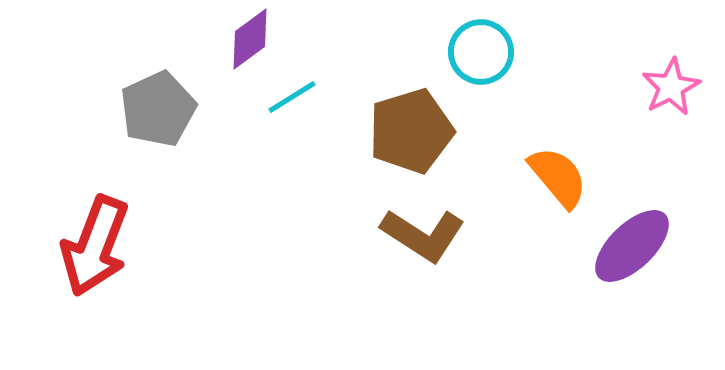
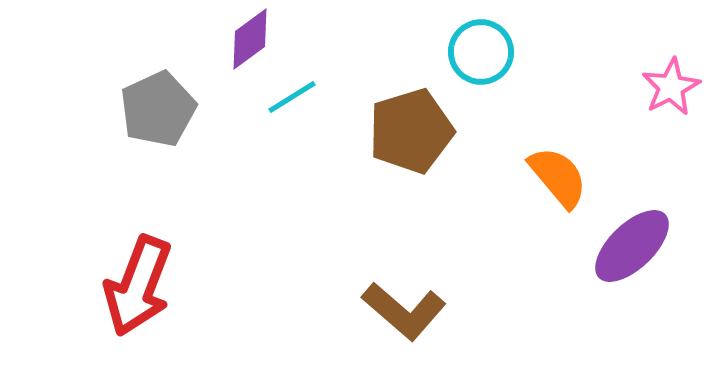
brown L-shape: moved 19 px left, 76 px down; rotated 8 degrees clockwise
red arrow: moved 43 px right, 40 px down
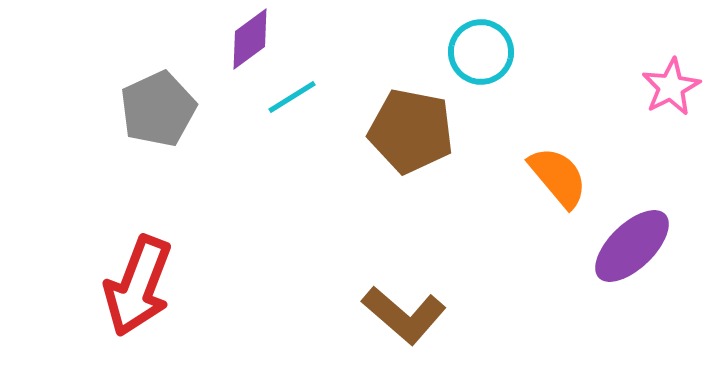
brown pentagon: rotated 28 degrees clockwise
brown L-shape: moved 4 px down
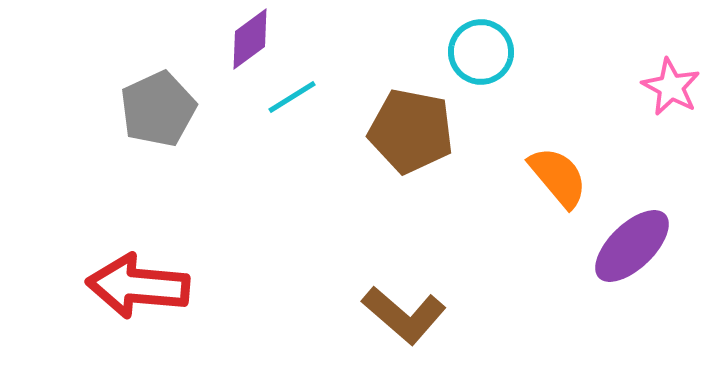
pink star: rotated 16 degrees counterclockwise
red arrow: rotated 74 degrees clockwise
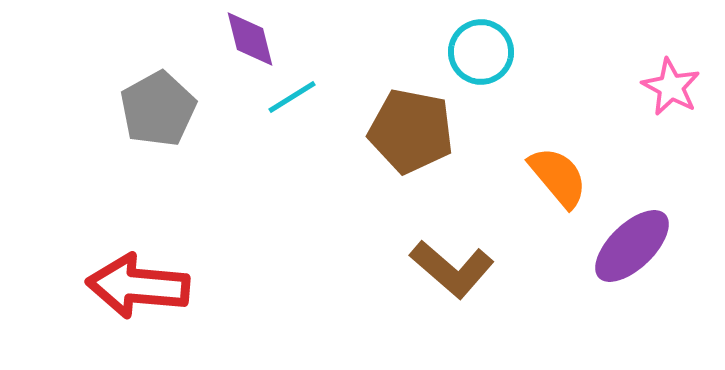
purple diamond: rotated 68 degrees counterclockwise
gray pentagon: rotated 4 degrees counterclockwise
brown L-shape: moved 48 px right, 46 px up
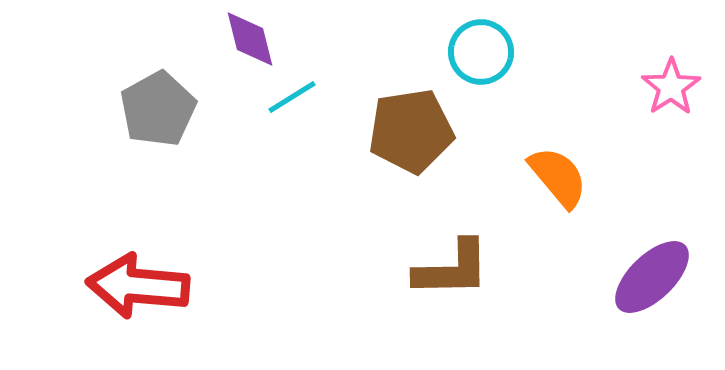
pink star: rotated 10 degrees clockwise
brown pentagon: rotated 20 degrees counterclockwise
purple ellipse: moved 20 px right, 31 px down
brown L-shape: rotated 42 degrees counterclockwise
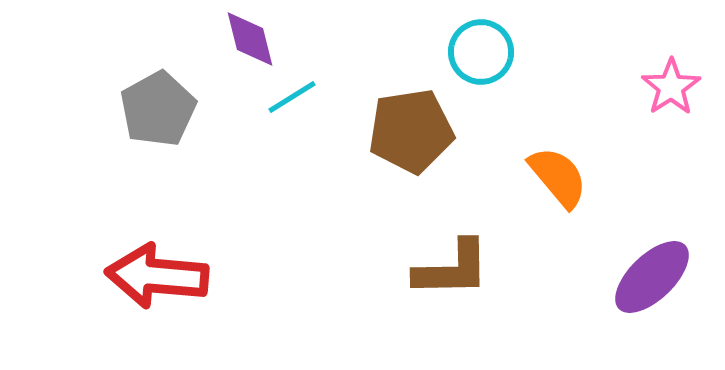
red arrow: moved 19 px right, 10 px up
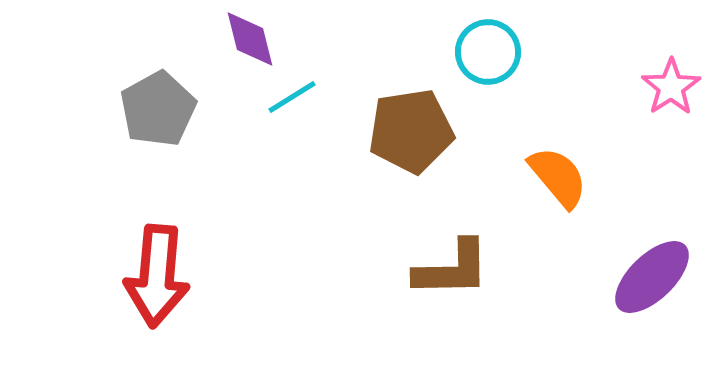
cyan circle: moved 7 px right
red arrow: rotated 90 degrees counterclockwise
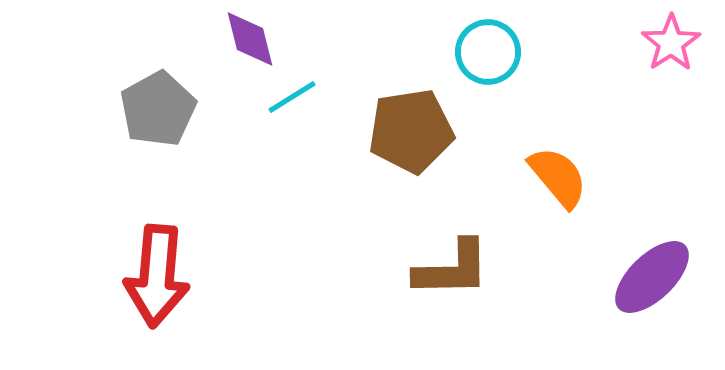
pink star: moved 44 px up
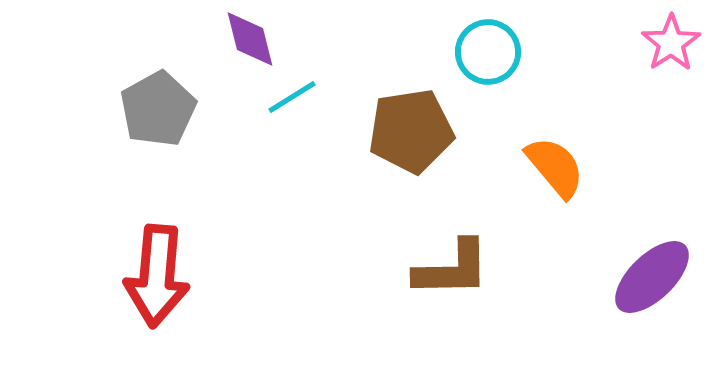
orange semicircle: moved 3 px left, 10 px up
